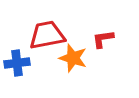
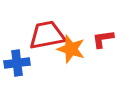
orange star: moved 2 px left, 9 px up
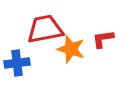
red trapezoid: moved 2 px left, 6 px up
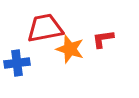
red trapezoid: moved 1 px up
orange star: moved 1 px left
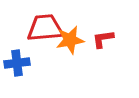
red trapezoid: rotated 6 degrees clockwise
orange star: moved 9 px up; rotated 28 degrees counterclockwise
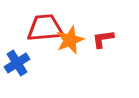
orange star: rotated 12 degrees counterclockwise
blue cross: rotated 25 degrees counterclockwise
